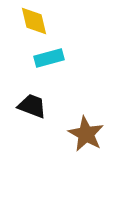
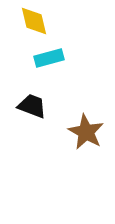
brown star: moved 2 px up
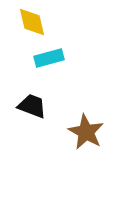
yellow diamond: moved 2 px left, 1 px down
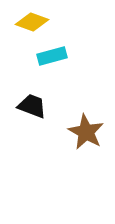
yellow diamond: rotated 56 degrees counterclockwise
cyan rectangle: moved 3 px right, 2 px up
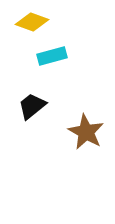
black trapezoid: rotated 60 degrees counterclockwise
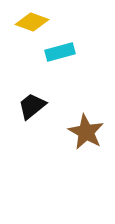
cyan rectangle: moved 8 px right, 4 px up
